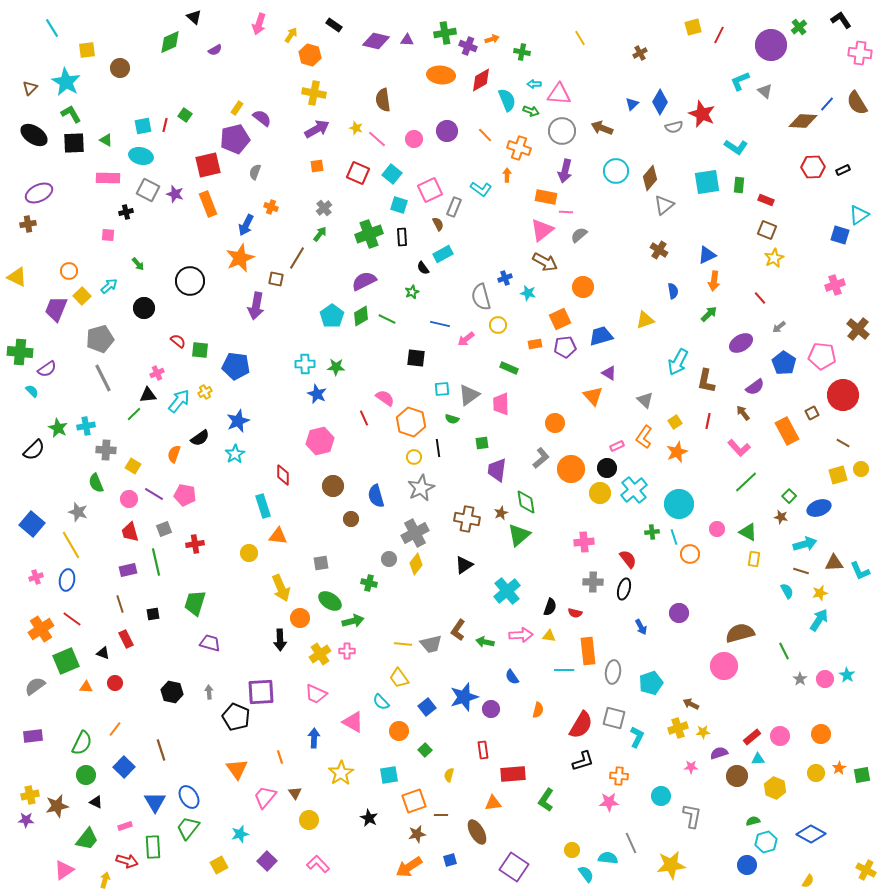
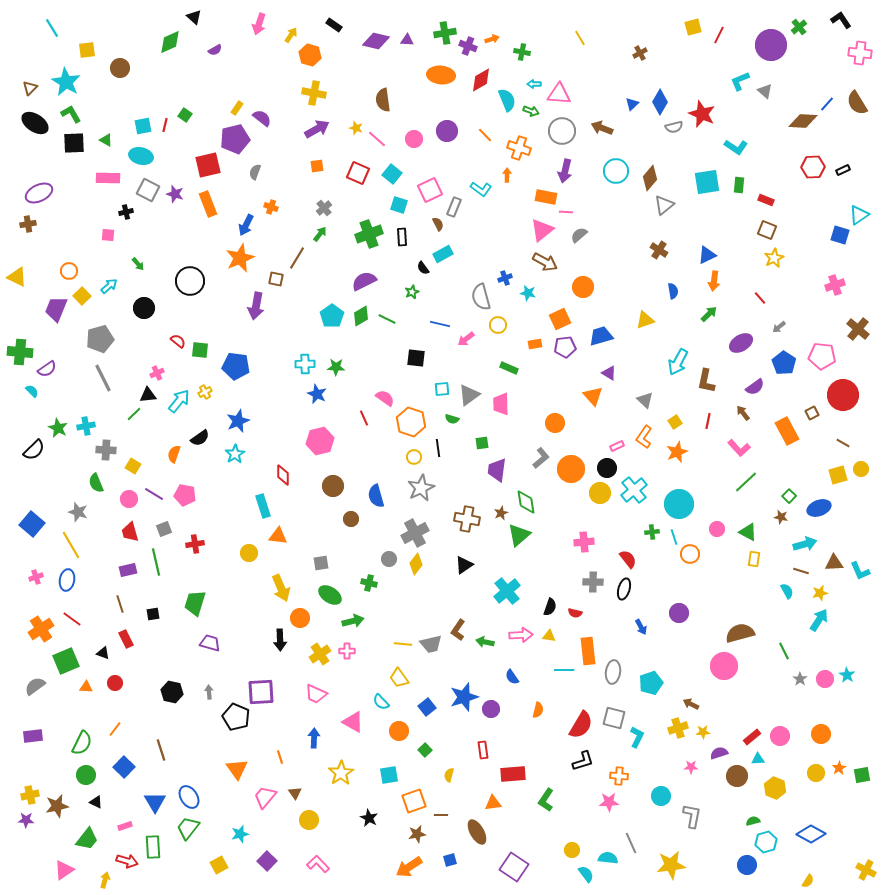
black ellipse at (34, 135): moved 1 px right, 12 px up
green ellipse at (330, 601): moved 6 px up
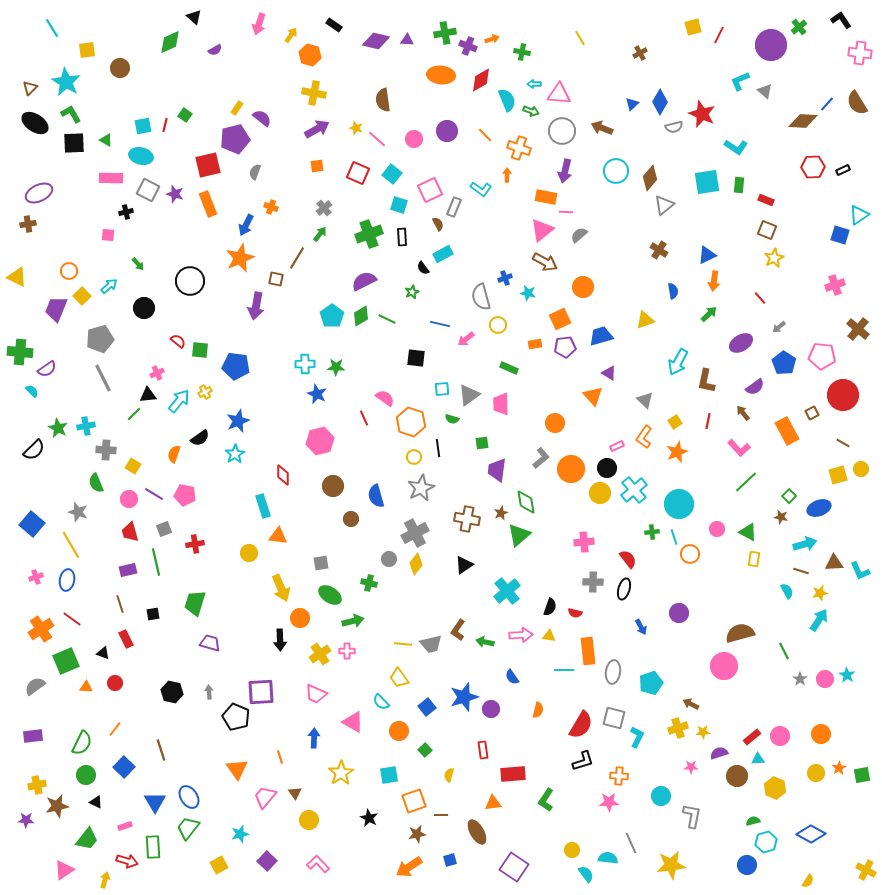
pink rectangle at (108, 178): moved 3 px right
yellow cross at (30, 795): moved 7 px right, 10 px up
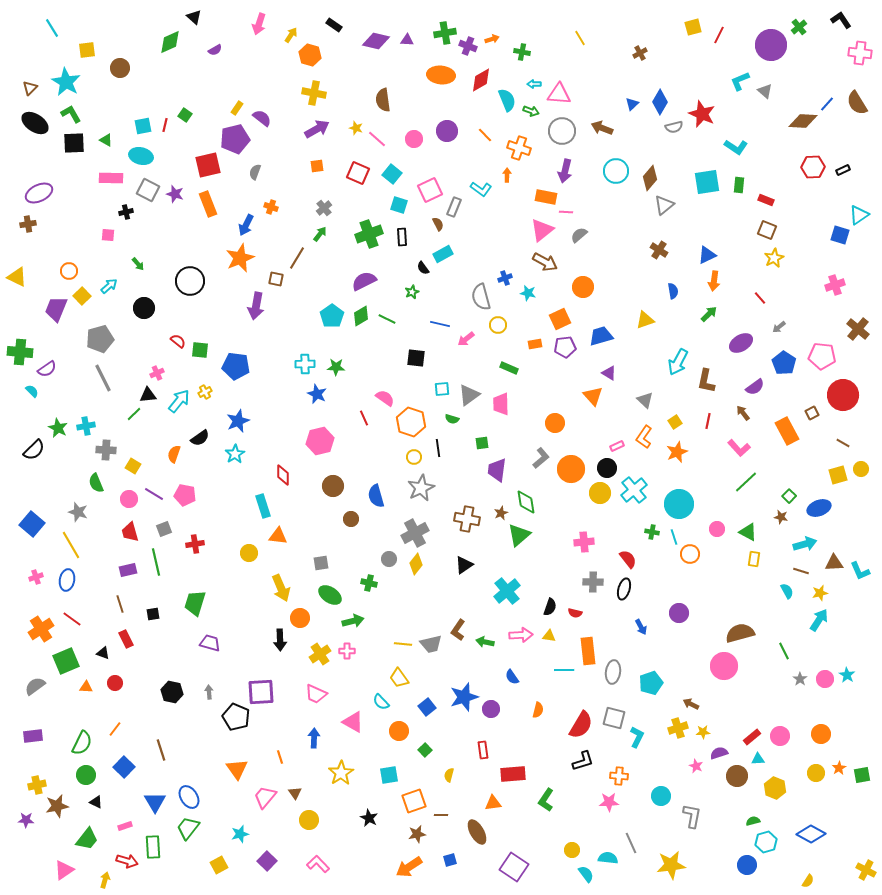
green cross at (652, 532): rotated 16 degrees clockwise
pink star at (691, 767): moved 5 px right, 1 px up; rotated 24 degrees clockwise
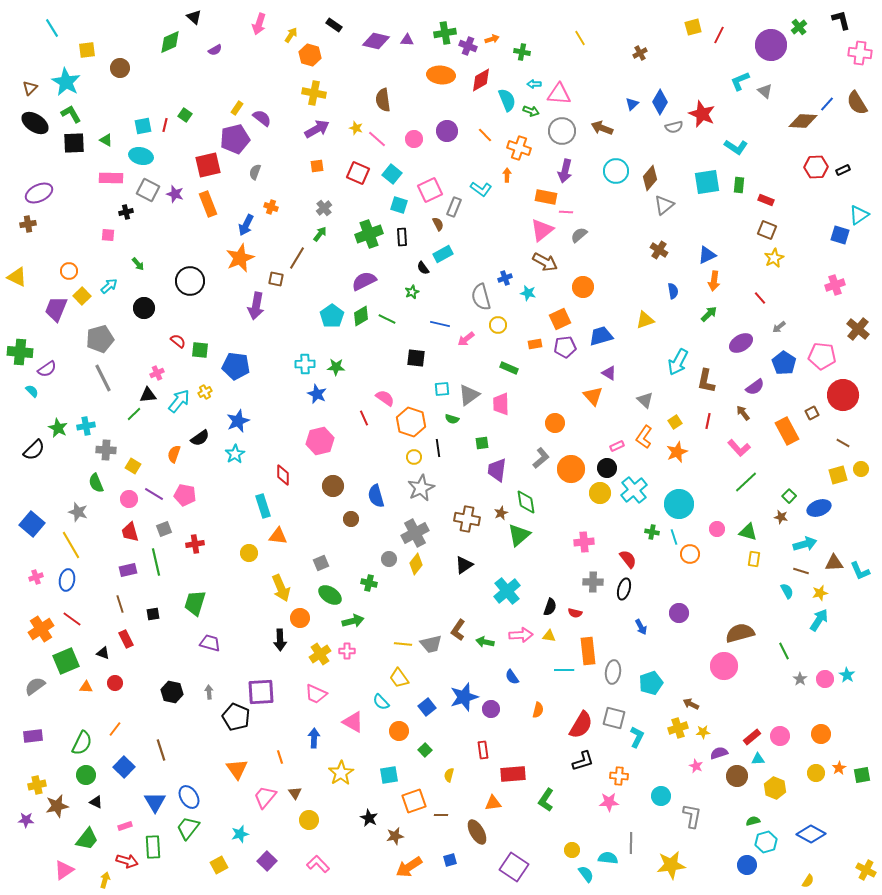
black L-shape at (841, 20): rotated 20 degrees clockwise
red hexagon at (813, 167): moved 3 px right
green triangle at (748, 532): rotated 12 degrees counterclockwise
gray square at (321, 563): rotated 14 degrees counterclockwise
brown star at (417, 834): moved 22 px left, 2 px down
gray line at (631, 843): rotated 25 degrees clockwise
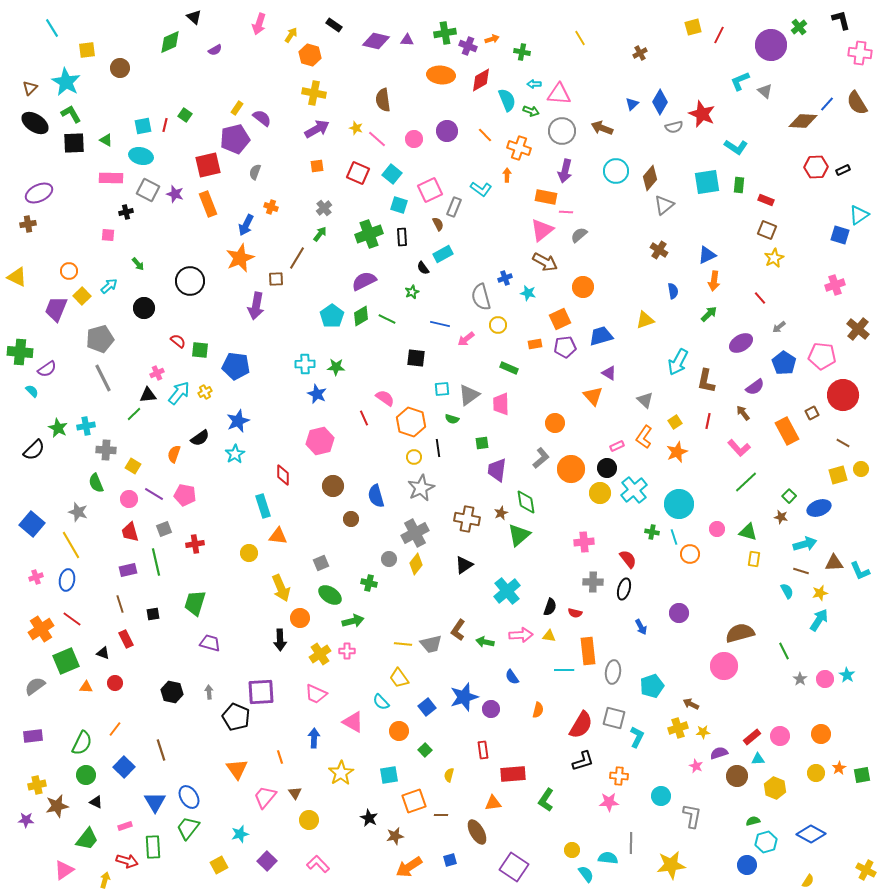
brown square at (276, 279): rotated 14 degrees counterclockwise
cyan arrow at (179, 401): moved 8 px up
cyan pentagon at (651, 683): moved 1 px right, 3 px down
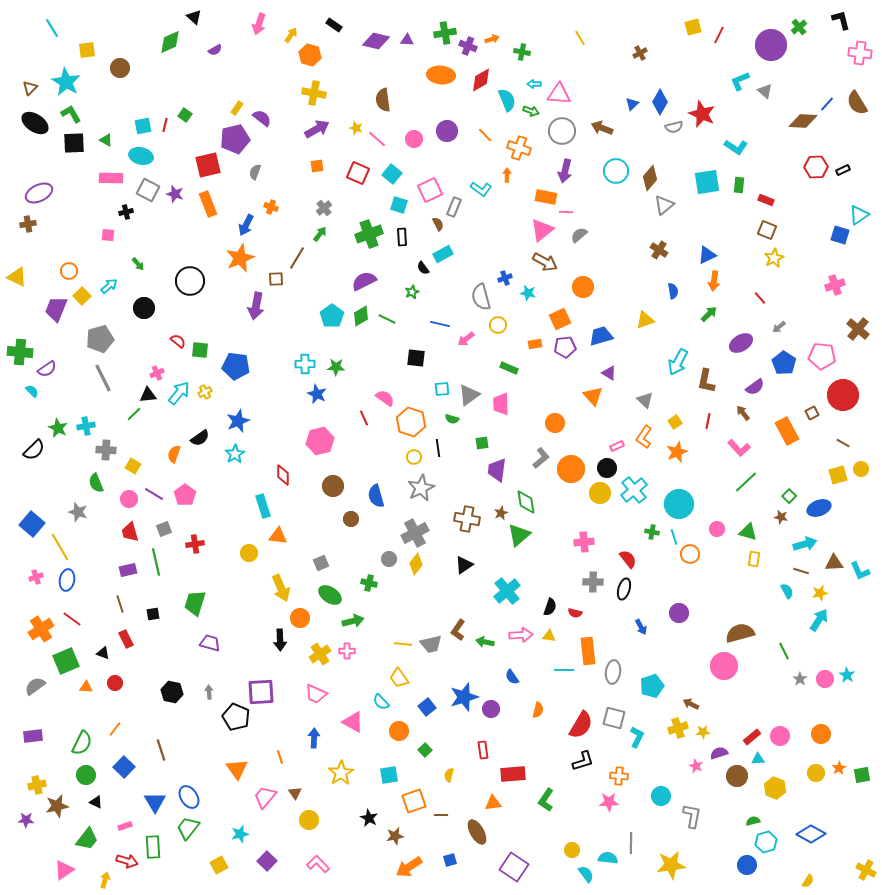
pink pentagon at (185, 495): rotated 25 degrees clockwise
yellow line at (71, 545): moved 11 px left, 2 px down
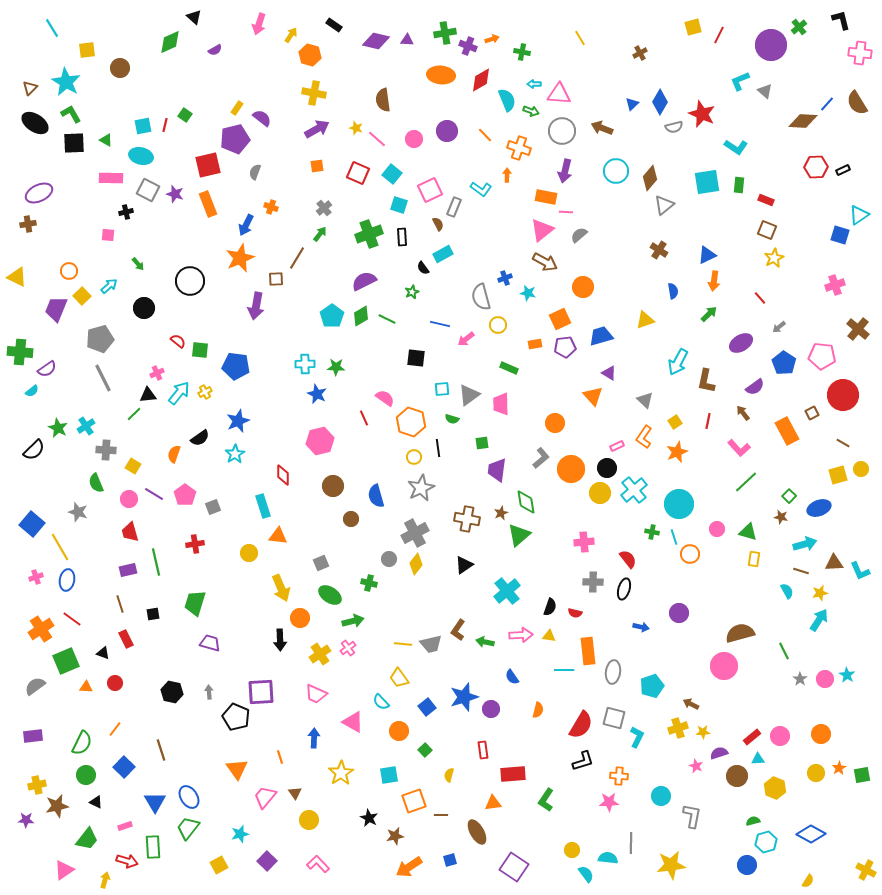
cyan semicircle at (32, 391): rotated 96 degrees clockwise
cyan cross at (86, 426): rotated 24 degrees counterclockwise
gray square at (164, 529): moved 49 px right, 22 px up
blue arrow at (641, 627): rotated 49 degrees counterclockwise
pink cross at (347, 651): moved 1 px right, 3 px up; rotated 35 degrees counterclockwise
